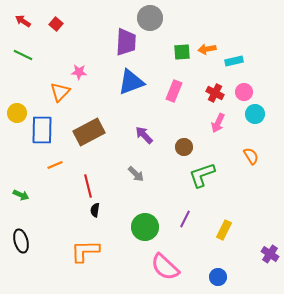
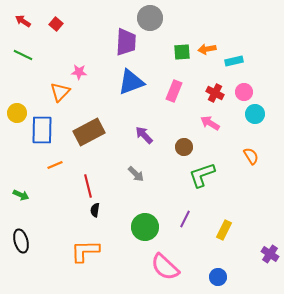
pink arrow: moved 8 px left; rotated 96 degrees clockwise
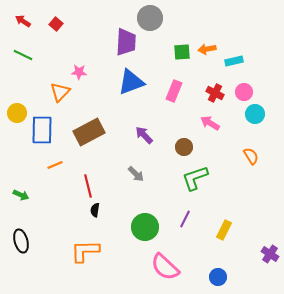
green L-shape: moved 7 px left, 3 px down
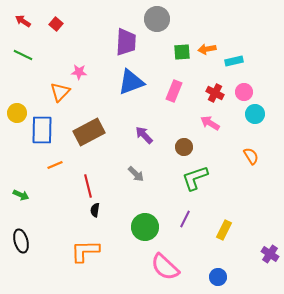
gray circle: moved 7 px right, 1 px down
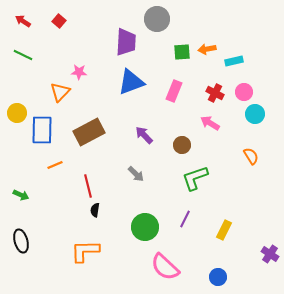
red square: moved 3 px right, 3 px up
brown circle: moved 2 px left, 2 px up
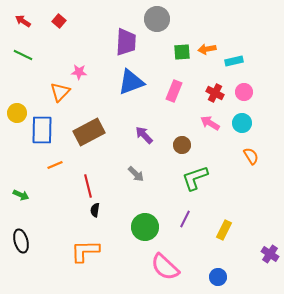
cyan circle: moved 13 px left, 9 px down
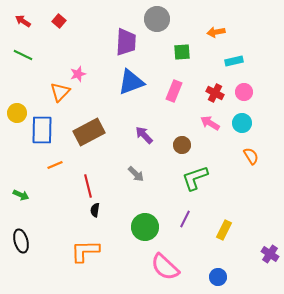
orange arrow: moved 9 px right, 17 px up
pink star: moved 1 px left, 2 px down; rotated 21 degrees counterclockwise
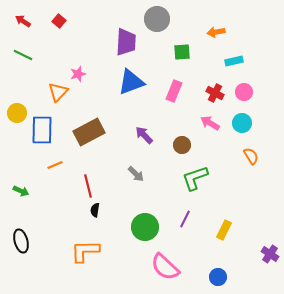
orange triangle: moved 2 px left
green arrow: moved 4 px up
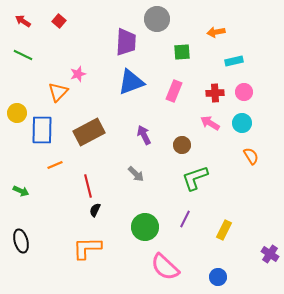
red cross: rotated 30 degrees counterclockwise
purple arrow: rotated 18 degrees clockwise
black semicircle: rotated 16 degrees clockwise
orange L-shape: moved 2 px right, 3 px up
